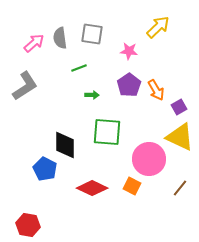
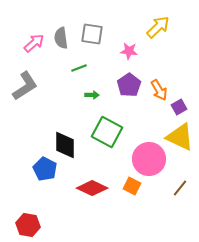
gray semicircle: moved 1 px right
orange arrow: moved 3 px right
green square: rotated 24 degrees clockwise
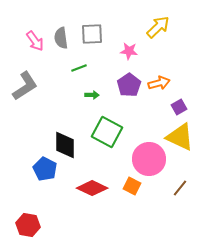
gray square: rotated 10 degrees counterclockwise
pink arrow: moved 1 px right, 2 px up; rotated 95 degrees clockwise
orange arrow: moved 7 px up; rotated 75 degrees counterclockwise
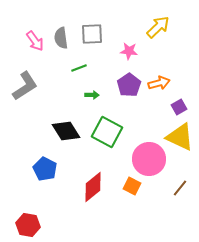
black diamond: moved 1 px right, 14 px up; rotated 32 degrees counterclockwise
red diamond: moved 1 px right, 1 px up; rotated 64 degrees counterclockwise
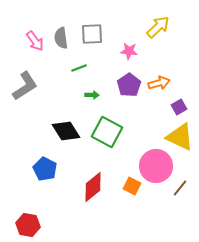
pink circle: moved 7 px right, 7 px down
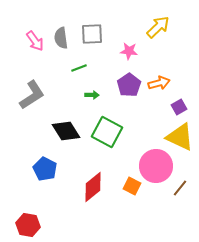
gray L-shape: moved 7 px right, 9 px down
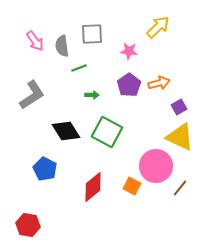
gray semicircle: moved 1 px right, 8 px down
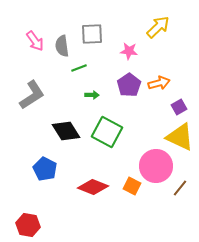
red diamond: rotated 60 degrees clockwise
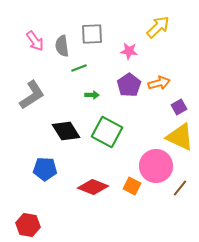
blue pentagon: rotated 25 degrees counterclockwise
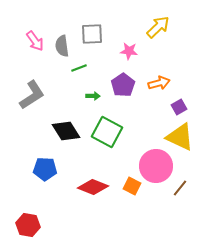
purple pentagon: moved 6 px left
green arrow: moved 1 px right, 1 px down
